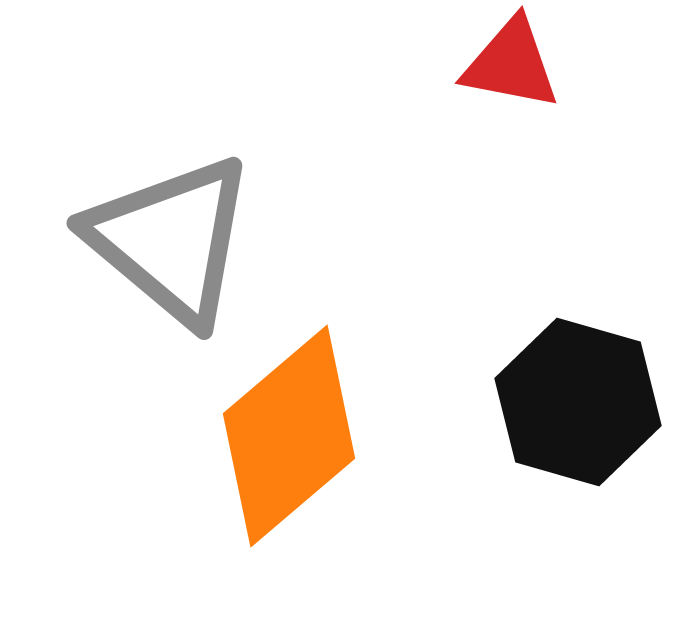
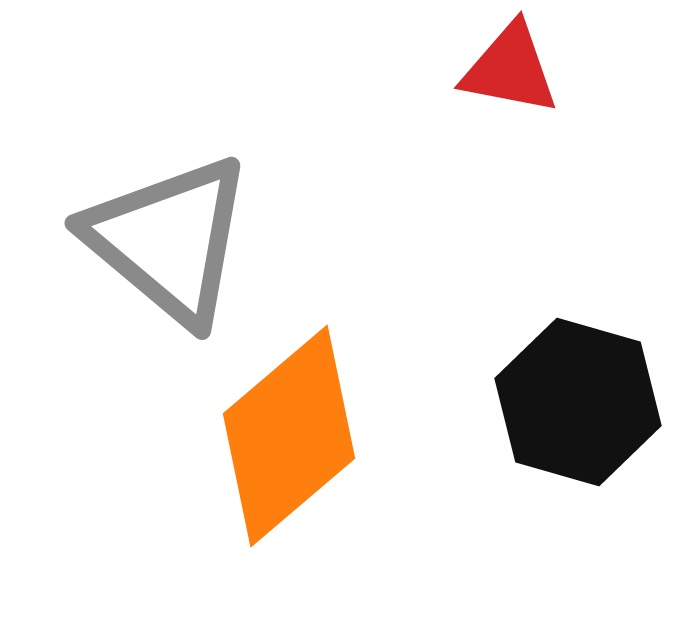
red triangle: moved 1 px left, 5 px down
gray triangle: moved 2 px left
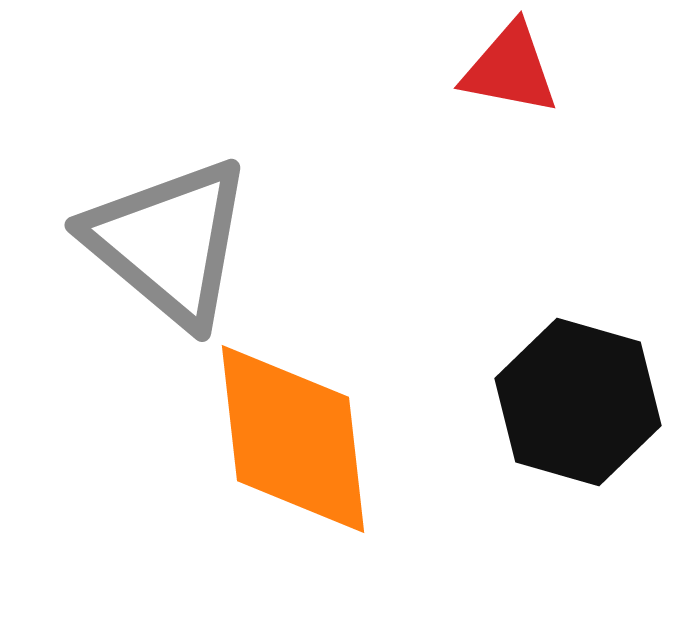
gray triangle: moved 2 px down
orange diamond: moved 4 px right, 3 px down; rotated 56 degrees counterclockwise
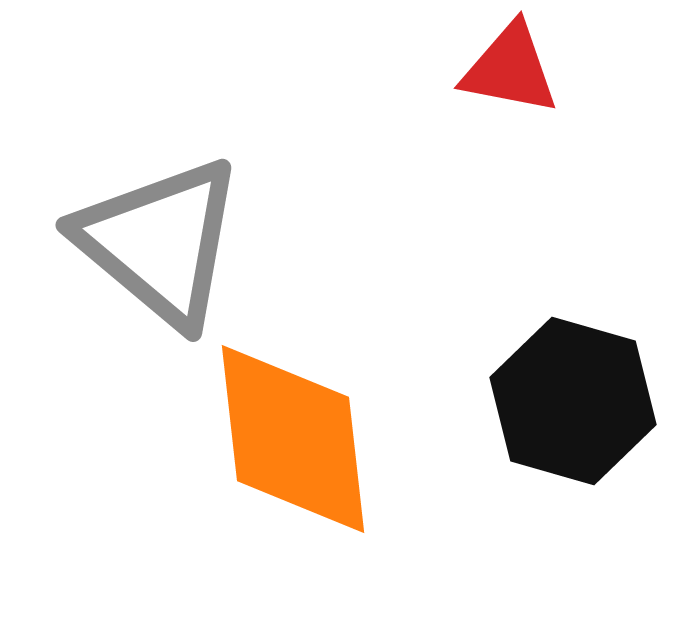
gray triangle: moved 9 px left
black hexagon: moved 5 px left, 1 px up
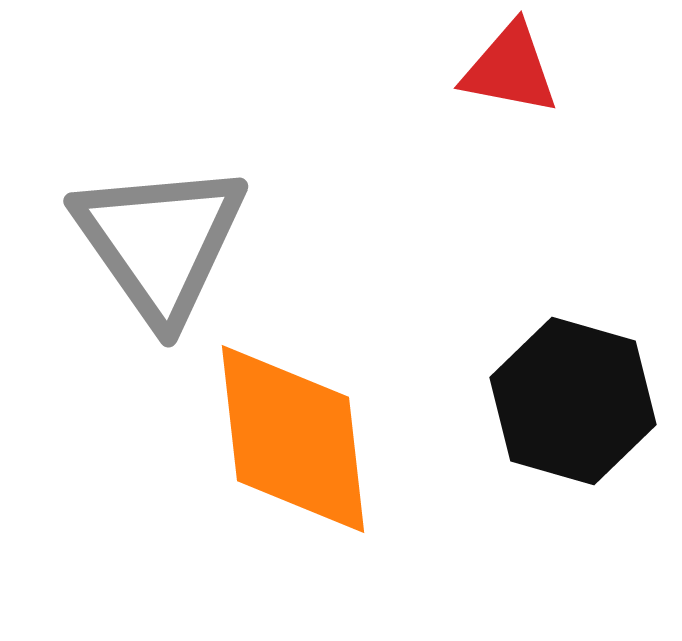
gray triangle: rotated 15 degrees clockwise
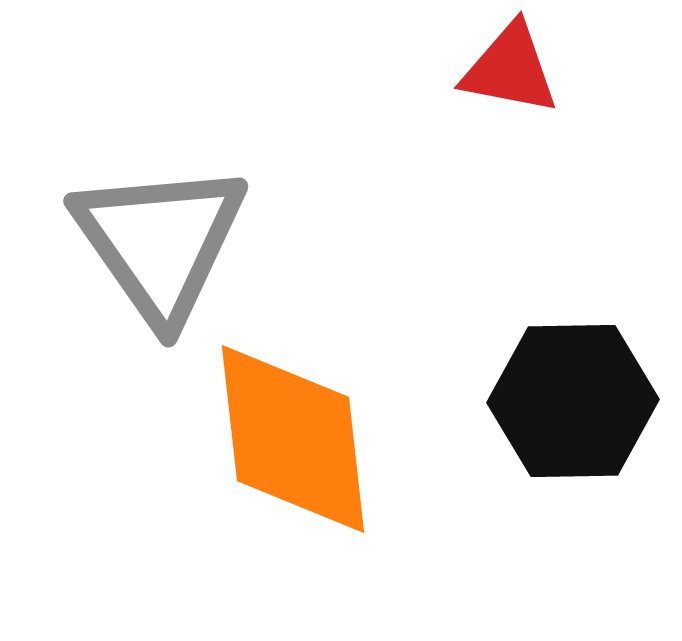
black hexagon: rotated 17 degrees counterclockwise
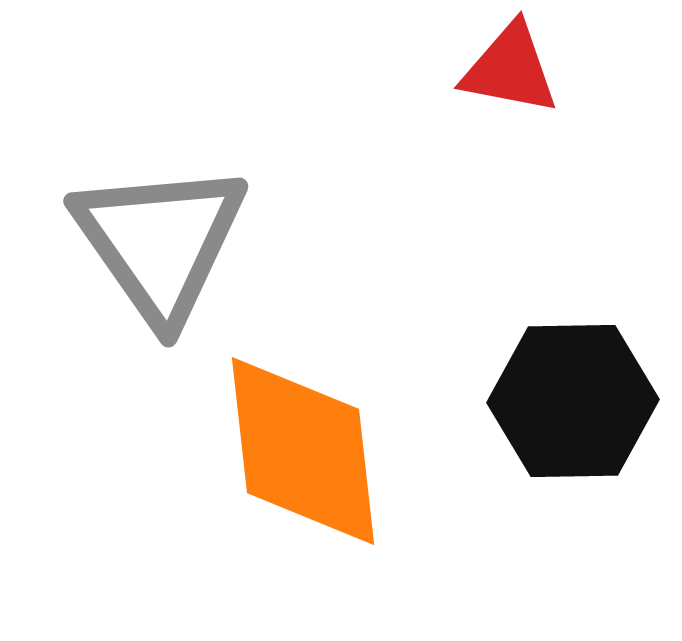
orange diamond: moved 10 px right, 12 px down
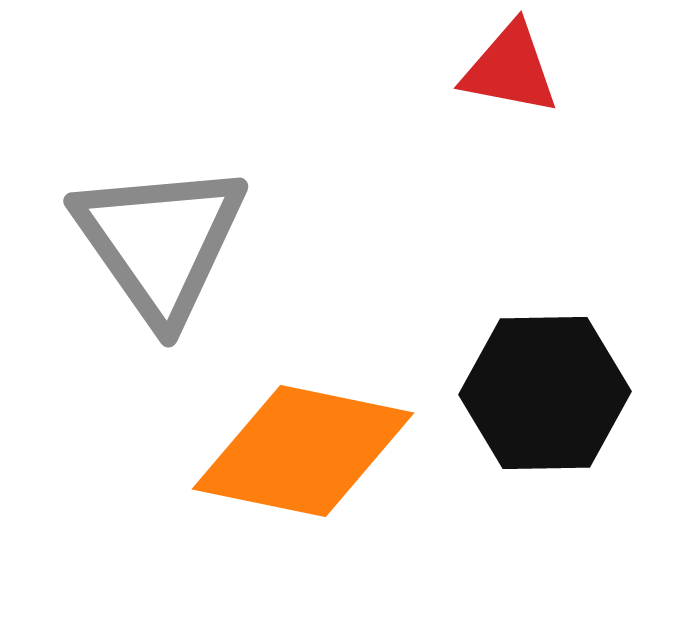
black hexagon: moved 28 px left, 8 px up
orange diamond: rotated 72 degrees counterclockwise
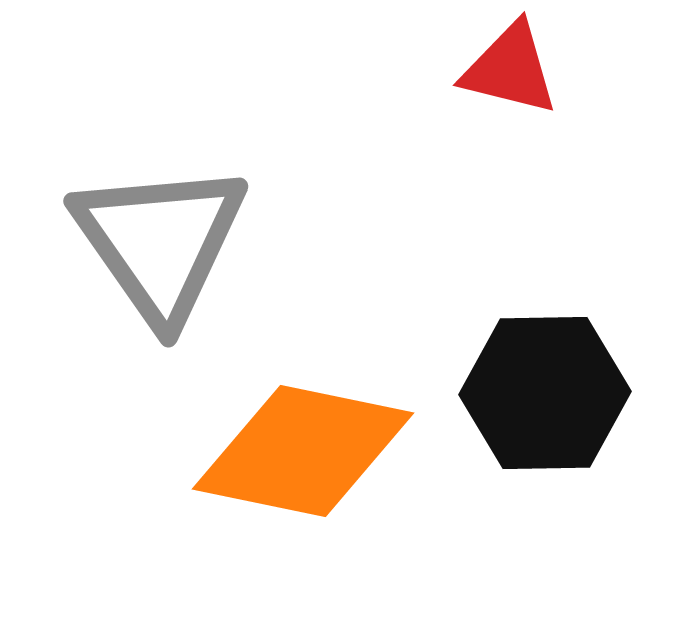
red triangle: rotated 3 degrees clockwise
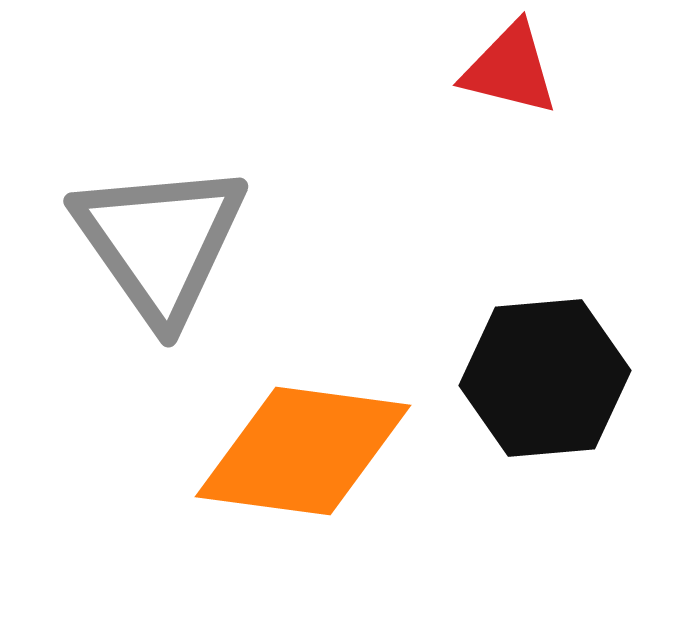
black hexagon: moved 15 px up; rotated 4 degrees counterclockwise
orange diamond: rotated 4 degrees counterclockwise
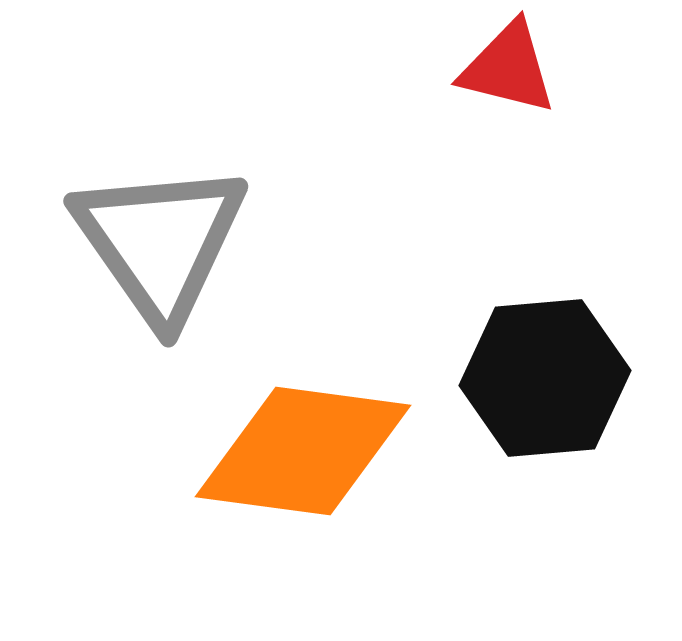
red triangle: moved 2 px left, 1 px up
